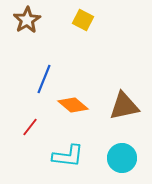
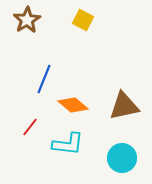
cyan L-shape: moved 12 px up
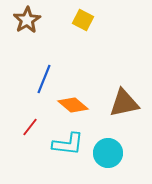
brown triangle: moved 3 px up
cyan circle: moved 14 px left, 5 px up
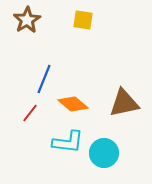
yellow square: rotated 20 degrees counterclockwise
orange diamond: moved 1 px up
red line: moved 14 px up
cyan L-shape: moved 2 px up
cyan circle: moved 4 px left
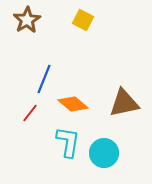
yellow square: rotated 20 degrees clockwise
cyan L-shape: rotated 88 degrees counterclockwise
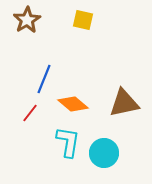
yellow square: rotated 15 degrees counterclockwise
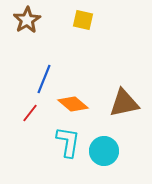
cyan circle: moved 2 px up
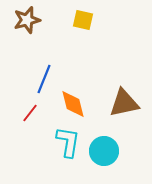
brown star: rotated 16 degrees clockwise
orange diamond: rotated 36 degrees clockwise
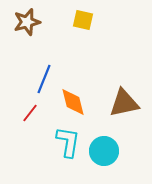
brown star: moved 2 px down
orange diamond: moved 2 px up
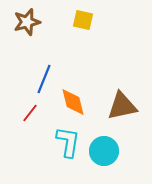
brown triangle: moved 2 px left, 3 px down
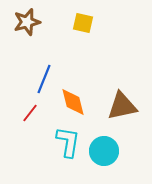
yellow square: moved 3 px down
